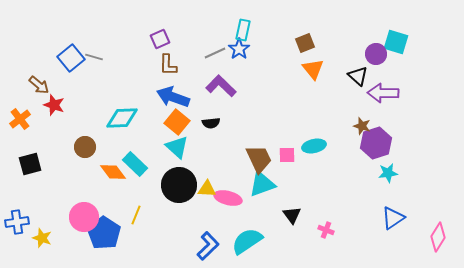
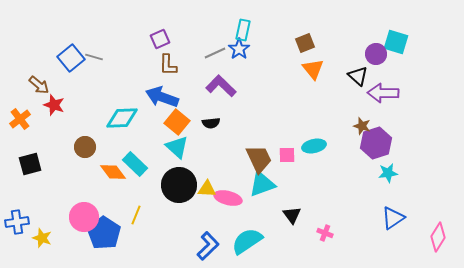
blue arrow at (173, 97): moved 11 px left
pink cross at (326, 230): moved 1 px left, 3 px down
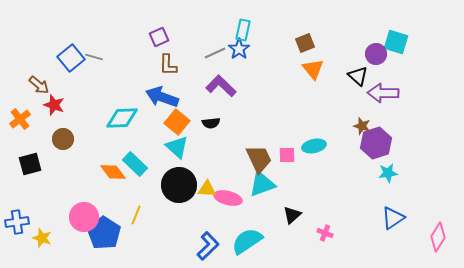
purple square at (160, 39): moved 1 px left, 2 px up
brown circle at (85, 147): moved 22 px left, 8 px up
black triangle at (292, 215): rotated 24 degrees clockwise
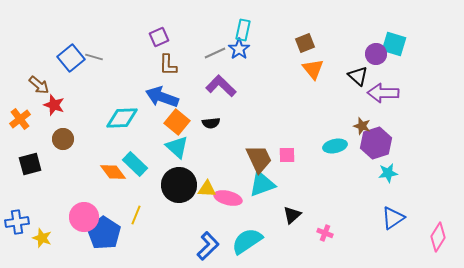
cyan square at (396, 42): moved 2 px left, 2 px down
cyan ellipse at (314, 146): moved 21 px right
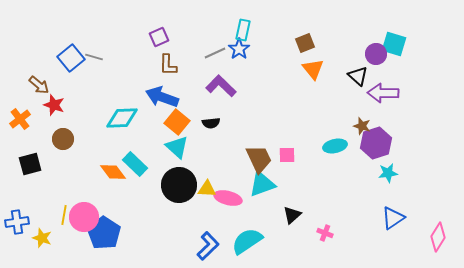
yellow line at (136, 215): moved 72 px left; rotated 12 degrees counterclockwise
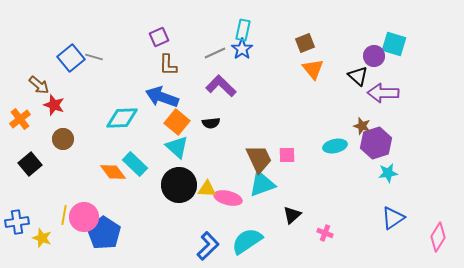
blue star at (239, 49): moved 3 px right
purple circle at (376, 54): moved 2 px left, 2 px down
black square at (30, 164): rotated 25 degrees counterclockwise
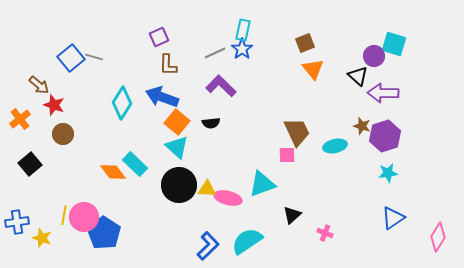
cyan diamond at (122, 118): moved 15 px up; rotated 56 degrees counterclockwise
brown circle at (63, 139): moved 5 px up
purple hexagon at (376, 143): moved 9 px right, 7 px up
brown trapezoid at (259, 159): moved 38 px right, 27 px up
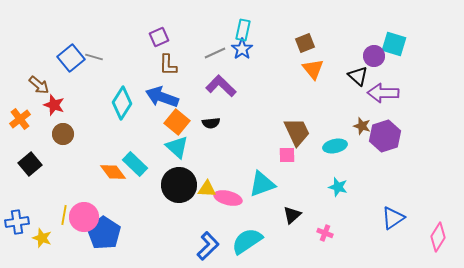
cyan star at (388, 173): moved 50 px left, 14 px down; rotated 24 degrees clockwise
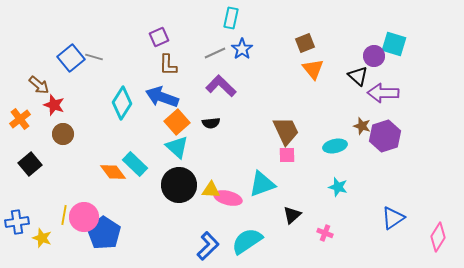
cyan rectangle at (243, 30): moved 12 px left, 12 px up
orange square at (177, 122): rotated 10 degrees clockwise
brown trapezoid at (297, 132): moved 11 px left, 1 px up
yellow triangle at (207, 189): moved 4 px right, 1 px down
